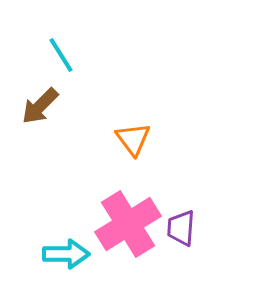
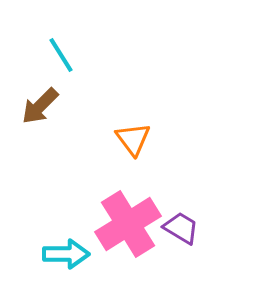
purple trapezoid: rotated 117 degrees clockwise
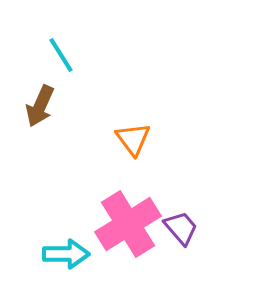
brown arrow: rotated 21 degrees counterclockwise
purple trapezoid: rotated 18 degrees clockwise
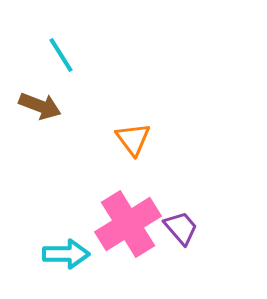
brown arrow: rotated 93 degrees counterclockwise
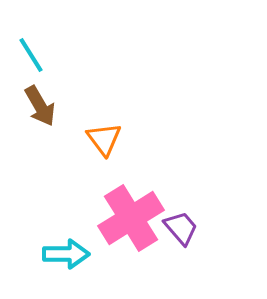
cyan line: moved 30 px left
brown arrow: rotated 39 degrees clockwise
orange triangle: moved 29 px left
pink cross: moved 3 px right, 6 px up
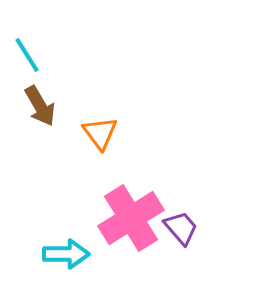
cyan line: moved 4 px left
orange triangle: moved 4 px left, 6 px up
